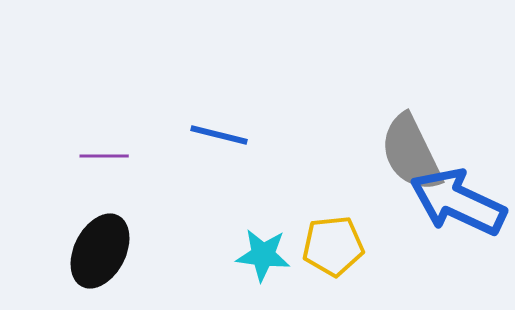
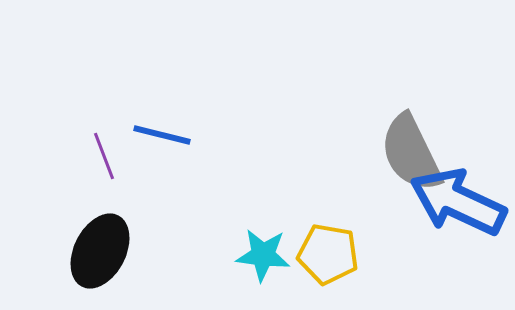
blue line: moved 57 px left
purple line: rotated 69 degrees clockwise
yellow pentagon: moved 5 px left, 8 px down; rotated 16 degrees clockwise
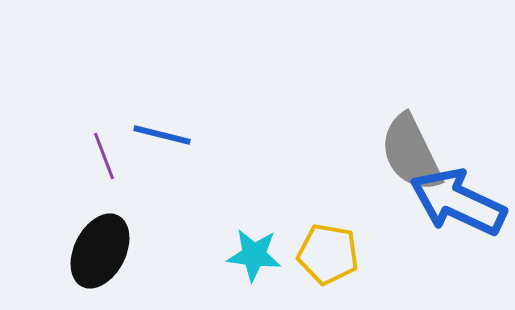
cyan star: moved 9 px left
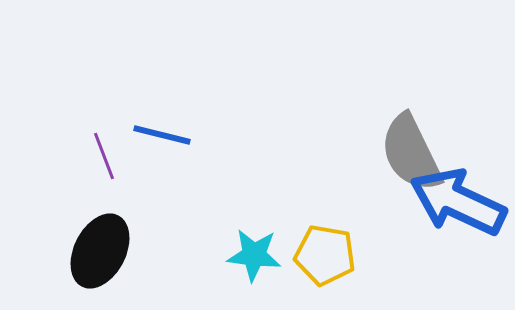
yellow pentagon: moved 3 px left, 1 px down
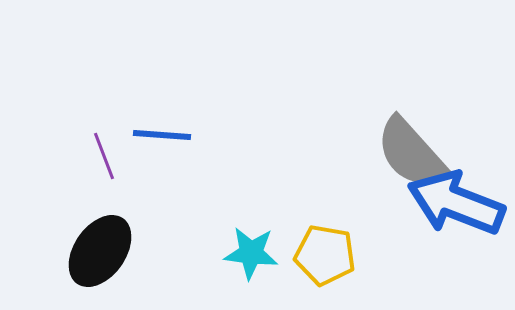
blue line: rotated 10 degrees counterclockwise
gray semicircle: rotated 16 degrees counterclockwise
blue arrow: moved 2 px left, 1 px down; rotated 4 degrees counterclockwise
black ellipse: rotated 8 degrees clockwise
cyan star: moved 3 px left, 2 px up
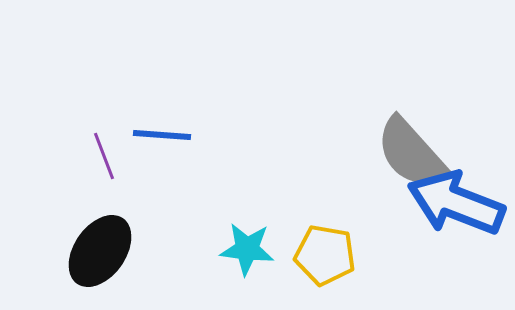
cyan star: moved 4 px left, 4 px up
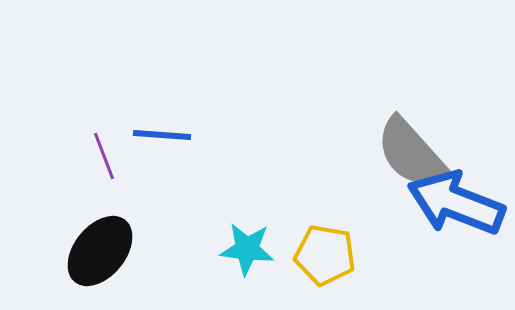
black ellipse: rotated 4 degrees clockwise
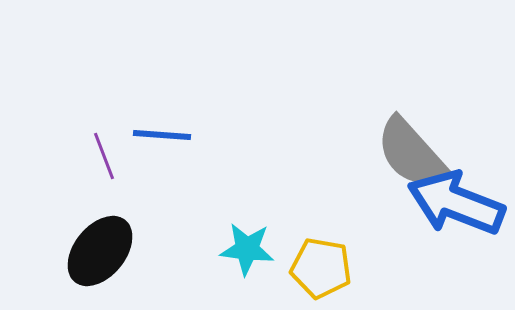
yellow pentagon: moved 4 px left, 13 px down
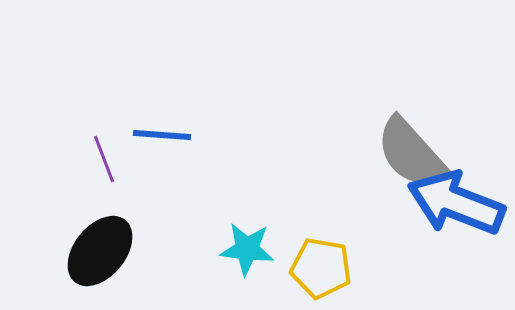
purple line: moved 3 px down
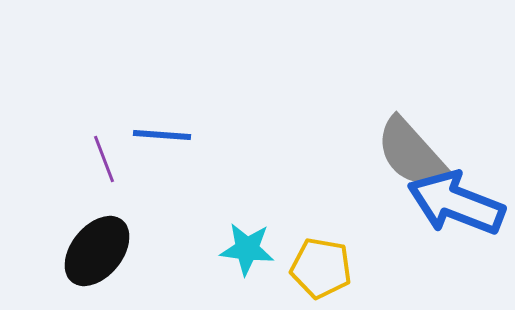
black ellipse: moved 3 px left
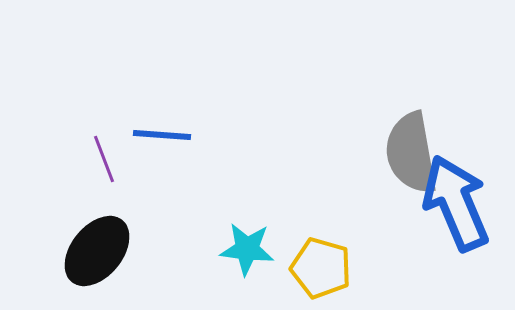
gray semicircle: rotated 32 degrees clockwise
blue arrow: rotated 46 degrees clockwise
yellow pentagon: rotated 6 degrees clockwise
